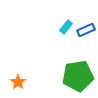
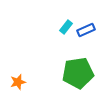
green pentagon: moved 3 px up
orange star: rotated 21 degrees clockwise
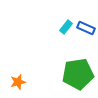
blue rectangle: moved 2 px up; rotated 48 degrees clockwise
green pentagon: moved 1 px down
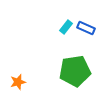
green pentagon: moved 3 px left, 3 px up
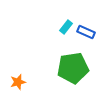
blue rectangle: moved 4 px down
green pentagon: moved 2 px left, 3 px up
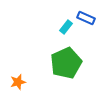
blue rectangle: moved 14 px up
green pentagon: moved 7 px left, 5 px up; rotated 16 degrees counterclockwise
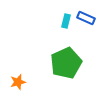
cyan rectangle: moved 6 px up; rotated 24 degrees counterclockwise
